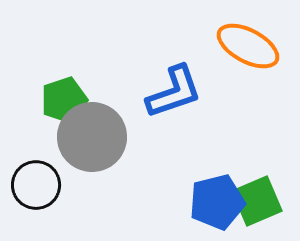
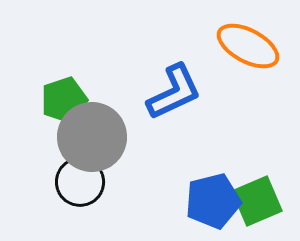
blue L-shape: rotated 6 degrees counterclockwise
black circle: moved 44 px right, 3 px up
blue pentagon: moved 4 px left, 1 px up
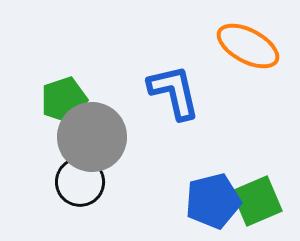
blue L-shape: rotated 78 degrees counterclockwise
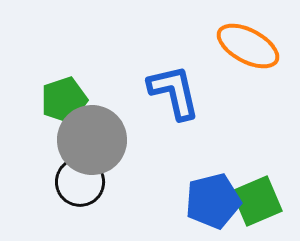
gray circle: moved 3 px down
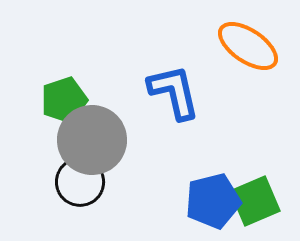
orange ellipse: rotated 6 degrees clockwise
green square: moved 2 px left
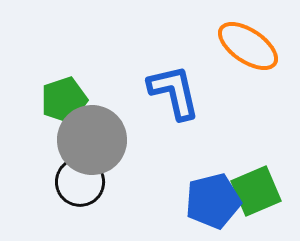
green square: moved 1 px right, 10 px up
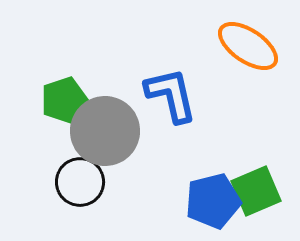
blue L-shape: moved 3 px left, 3 px down
gray circle: moved 13 px right, 9 px up
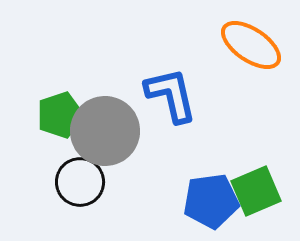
orange ellipse: moved 3 px right, 1 px up
green pentagon: moved 4 px left, 15 px down
blue pentagon: moved 2 px left; rotated 6 degrees clockwise
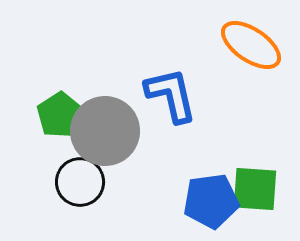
green pentagon: rotated 15 degrees counterclockwise
green square: moved 1 px left, 2 px up; rotated 27 degrees clockwise
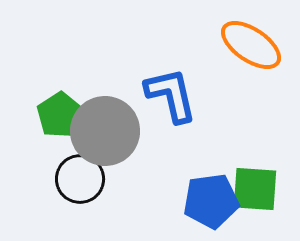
black circle: moved 3 px up
